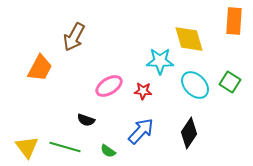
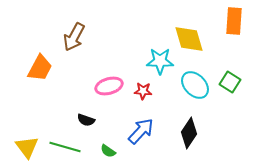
pink ellipse: rotated 16 degrees clockwise
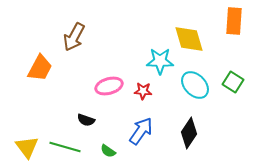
green square: moved 3 px right
blue arrow: rotated 8 degrees counterclockwise
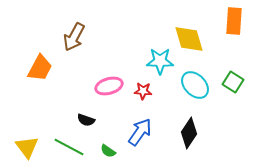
blue arrow: moved 1 px left, 1 px down
green line: moved 4 px right; rotated 12 degrees clockwise
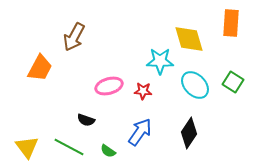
orange rectangle: moved 3 px left, 2 px down
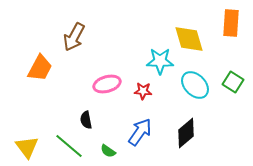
pink ellipse: moved 2 px left, 2 px up
black semicircle: rotated 60 degrees clockwise
black diamond: moved 3 px left; rotated 16 degrees clockwise
green line: moved 1 px up; rotated 12 degrees clockwise
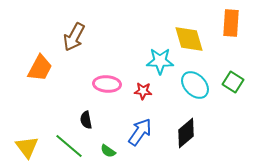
pink ellipse: rotated 20 degrees clockwise
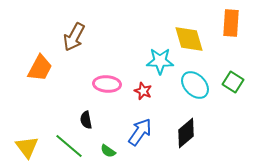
red star: rotated 18 degrees clockwise
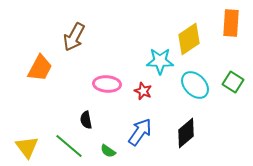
yellow diamond: rotated 72 degrees clockwise
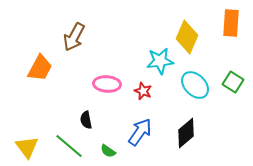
yellow diamond: moved 2 px left, 2 px up; rotated 32 degrees counterclockwise
cyan star: rotated 8 degrees counterclockwise
